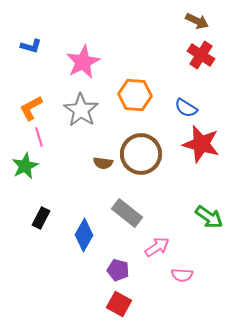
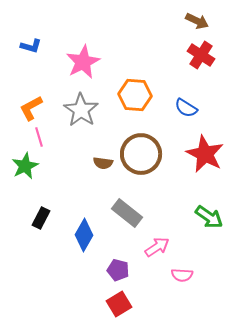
red star: moved 4 px right, 10 px down; rotated 12 degrees clockwise
red square: rotated 30 degrees clockwise
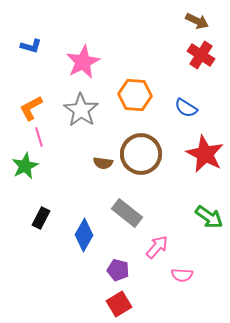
pink arrow: rotated 15 degrees counterclockwise
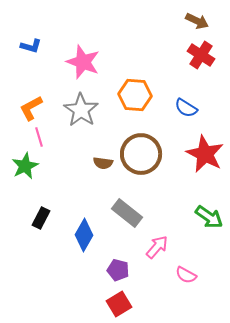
pink star: rotated 24 degrees counterclockwise
pink semicircle: moved 4 px right; rotated 25 degrees clockwise
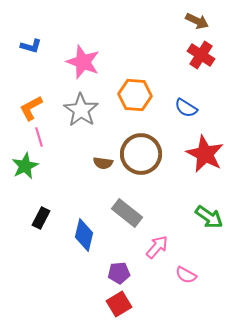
blue diamond: rotated 16 degrees counterclockwise
purple pentagon: moved 1 px right, 3 px down; rotated 20 degrees counterclockwise
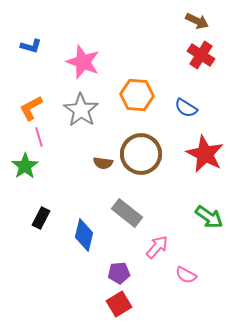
orange hexagon: moved 2 px right
green star: rotated 8 degrees counterclockwise
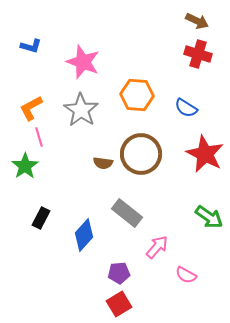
red cross: moved 3 px left, 1 px up; rotated 16 degrees counterclockwise
blue diamond: rotated 28 degrees clockwise
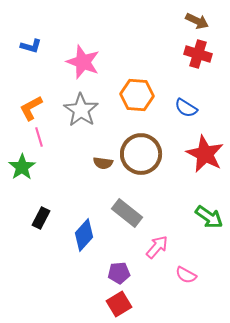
green star: moved 3 px left, 1 px down
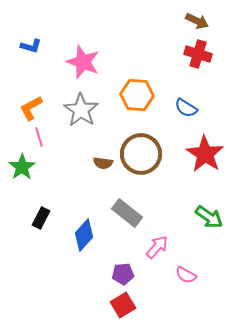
red star: rotated 6 degrees clockwise
purple pentagon: moved 4 px right, 1 px down
red square: moved 4 px right, 1 px down
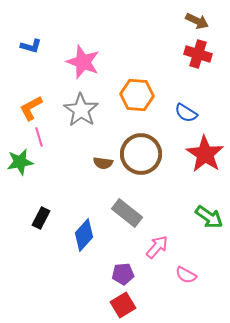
blue semicircle: moved 5 px down
green star: moved 2 px left, 5 px up; rotated 24 degrees clockwise
